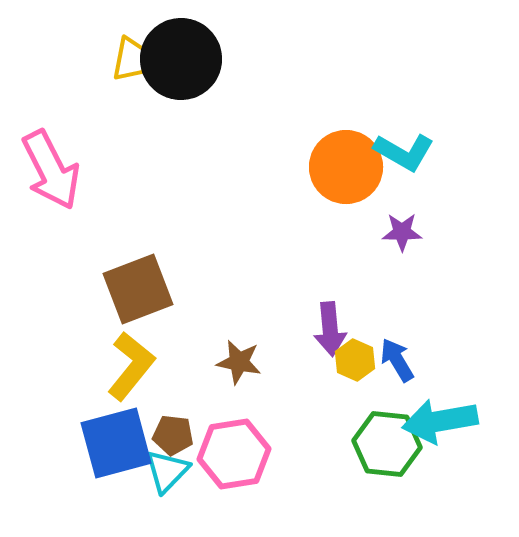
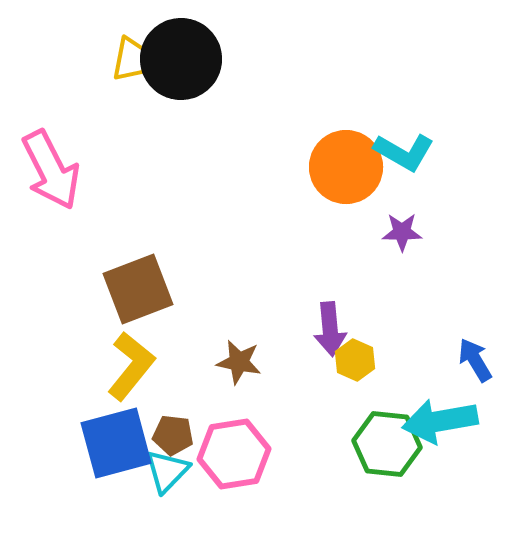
blue arrow: moved 78 px right
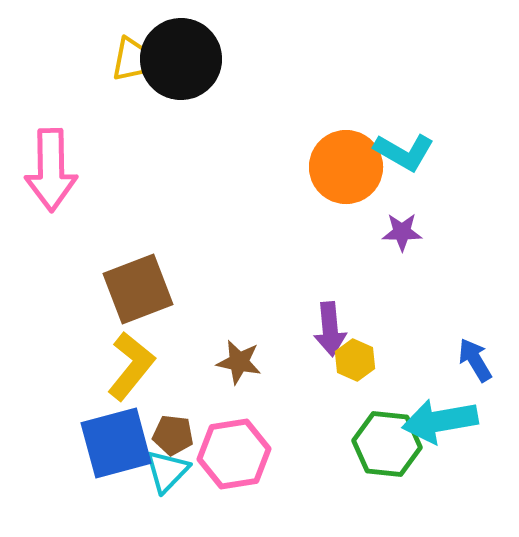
pink arrow: rotated 26 degrees clockwise
